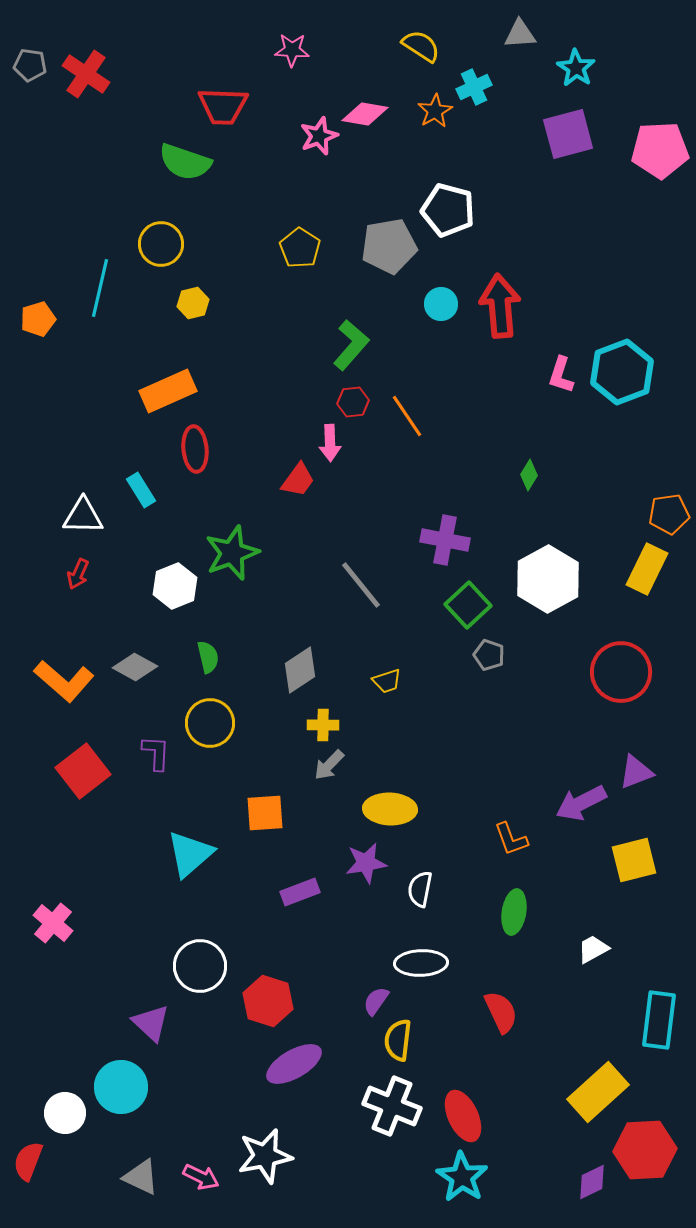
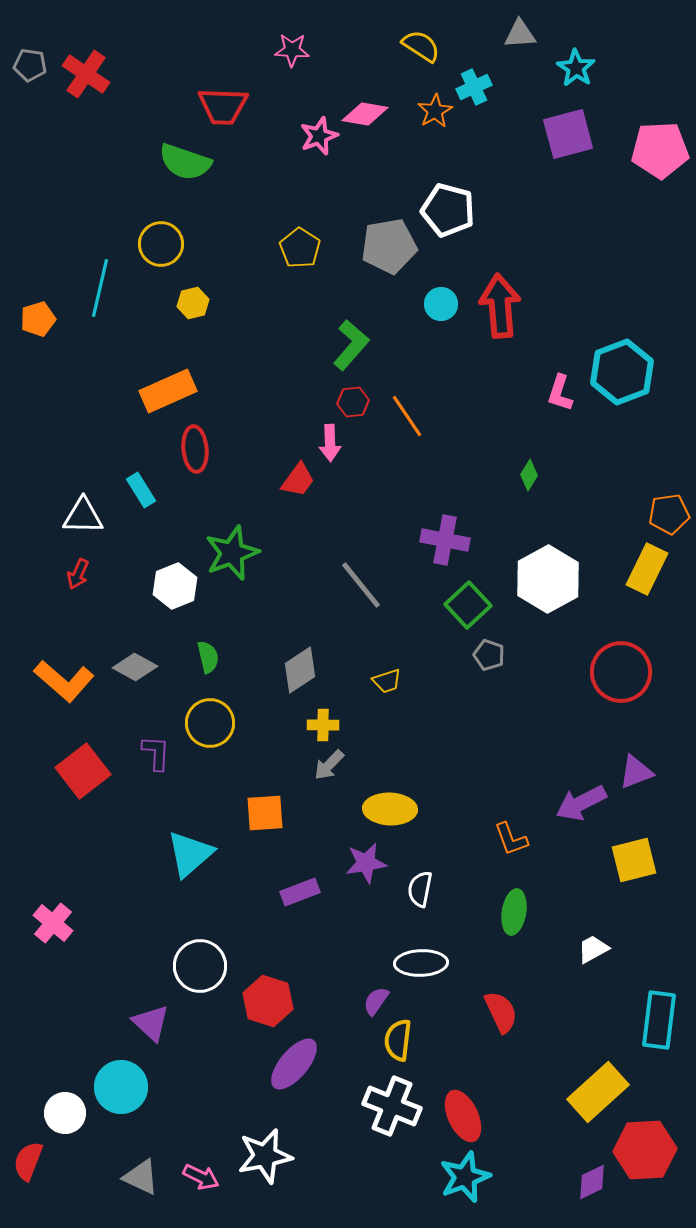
pink L-shape at (561, 375): moved 1 px left, 18 px down
purple ellipse at (294, 1064): rotated 20 degrees counterclockwise
cyan star at (462, 1177): moved 3 px right; rotated 18 degrees clockwise
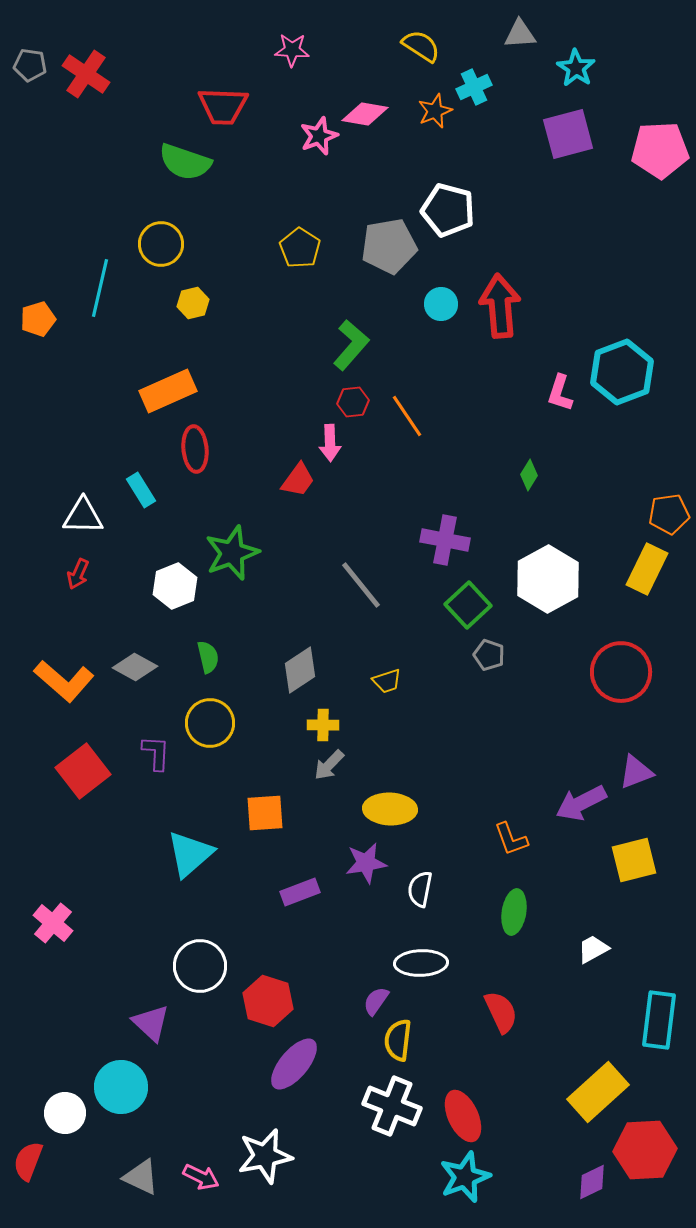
orange star at (435, 111): rotated 8 degrees clockwise
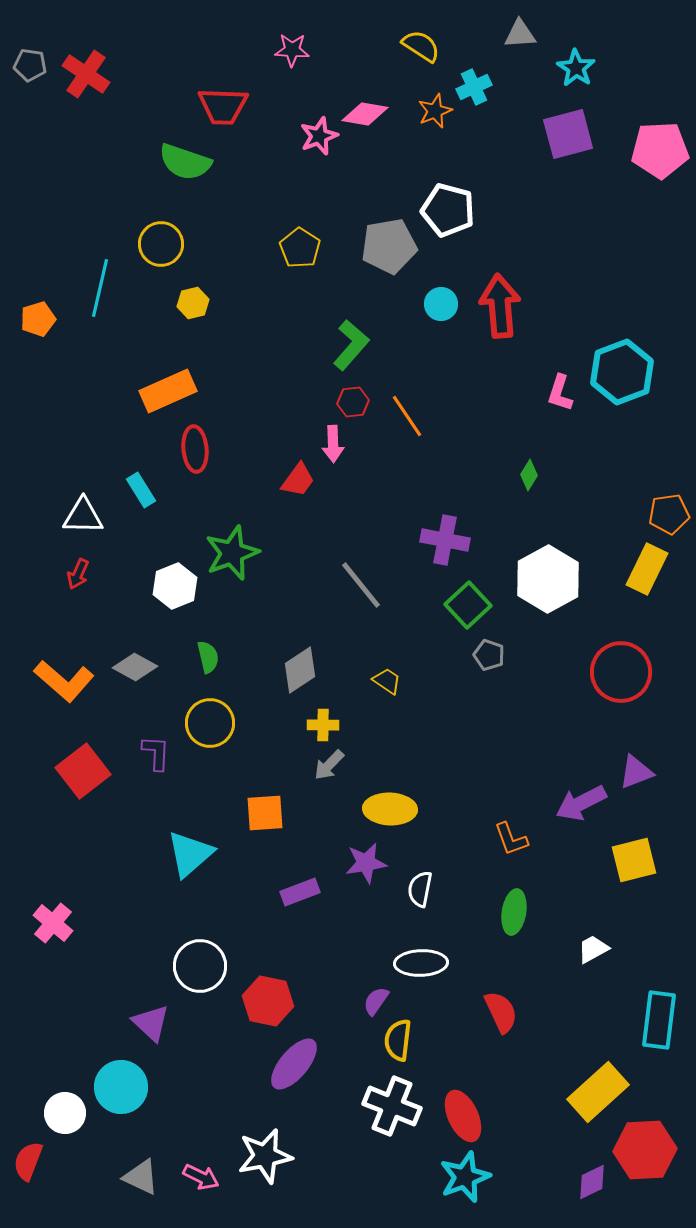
pink arrow at (330, 443): moved 3 px right, 1 px down
yellow trapezoid at (387, 681): rotated 128 degrees counterclockwise
red hexagon at (268, 1001): rotated 6 degrees counterclockwise
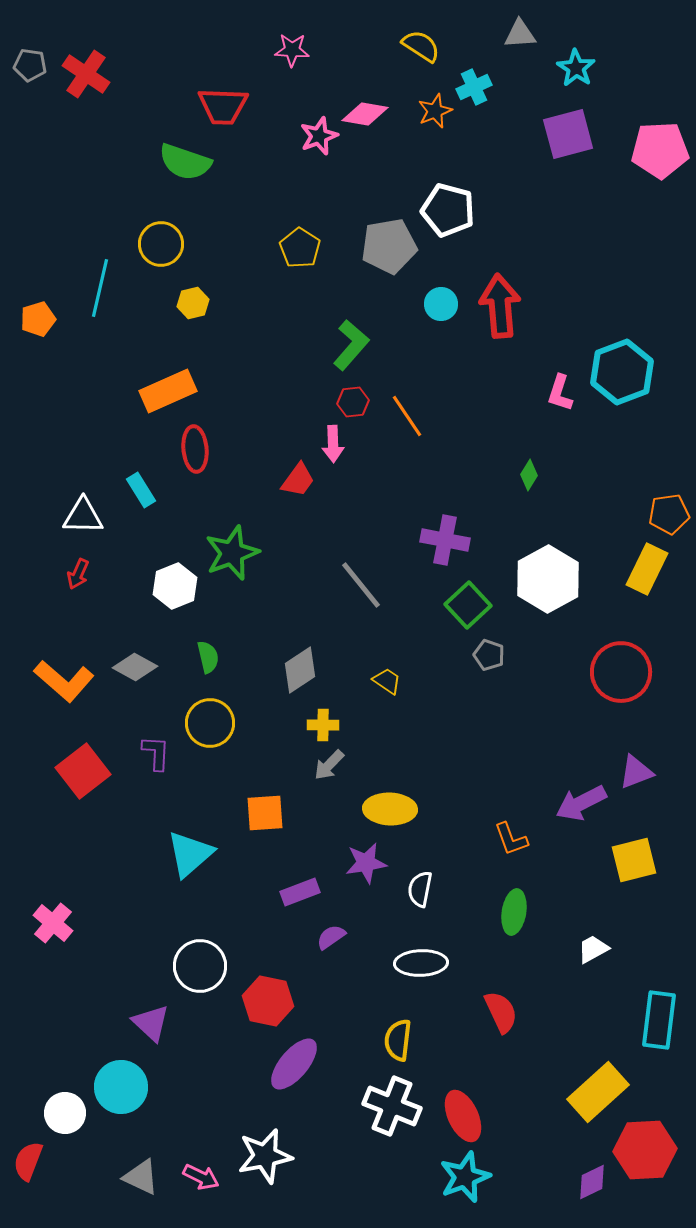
purple semicircle at (376, 1001): moved 45 px left, 64 px up; rotated 20 degrees clockwise
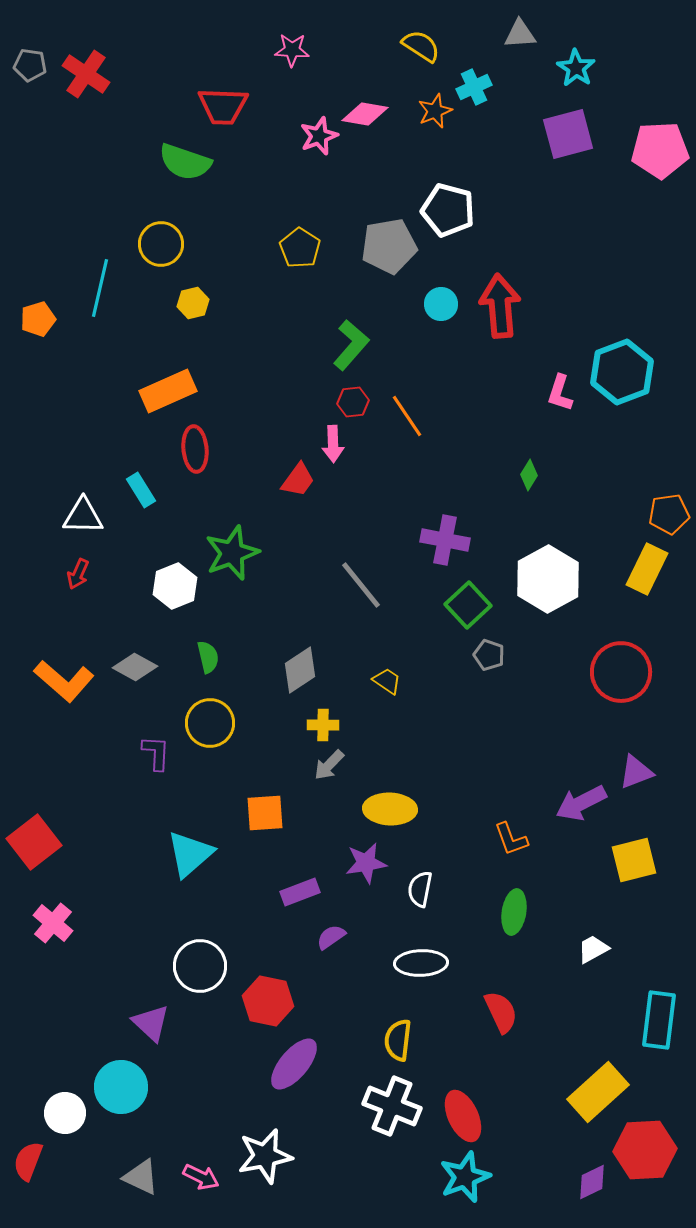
red square at (83, 771): moved 49 px left, 71 px down
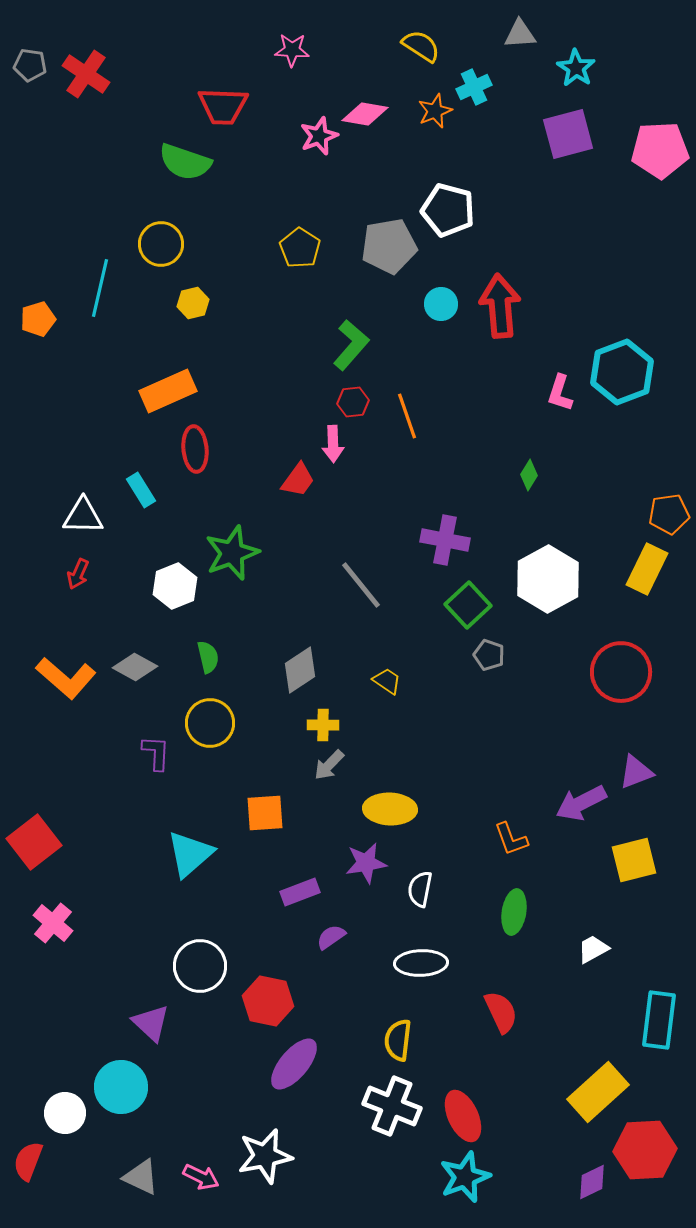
orange line at (407, 416): rotated 15 degrees clockwise
orange L-shape at (64, 681): moved 2 px right, 3 px up
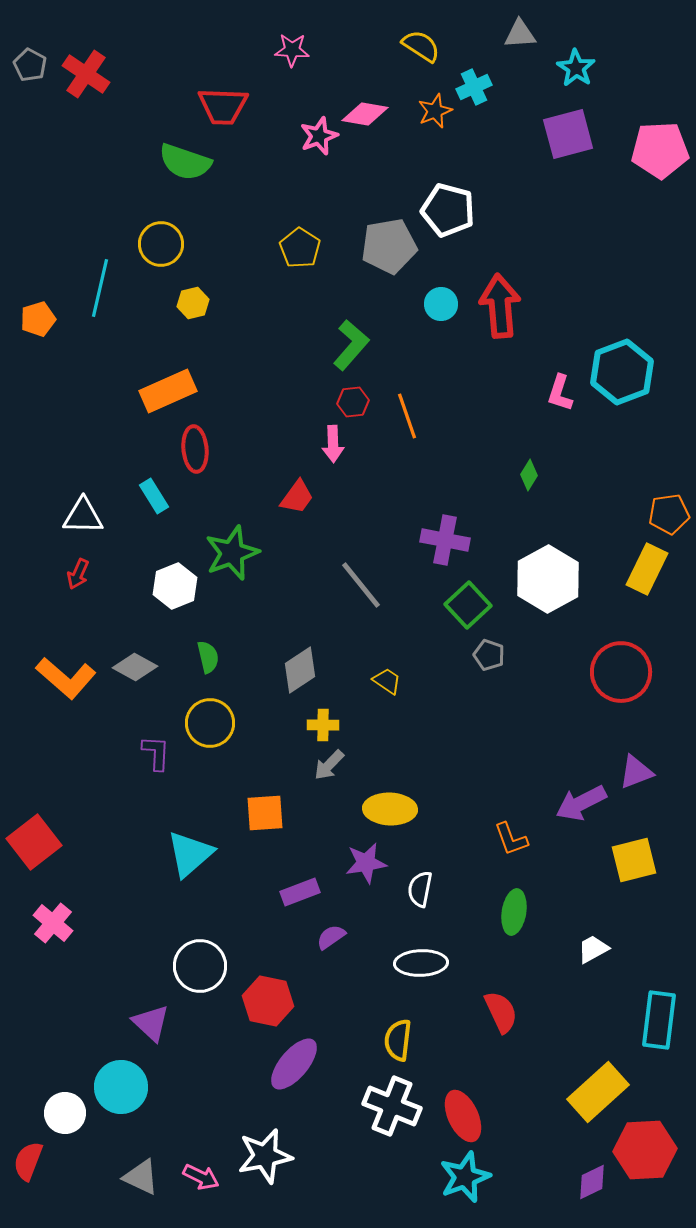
gray pentagon at (30, 65): rotated 20 degrees clockwise
red trapezoid at (298, 480): moved 1 px left, 17 px down
cyan rectangle at (141, 490): moved 13 px right, 6 px down
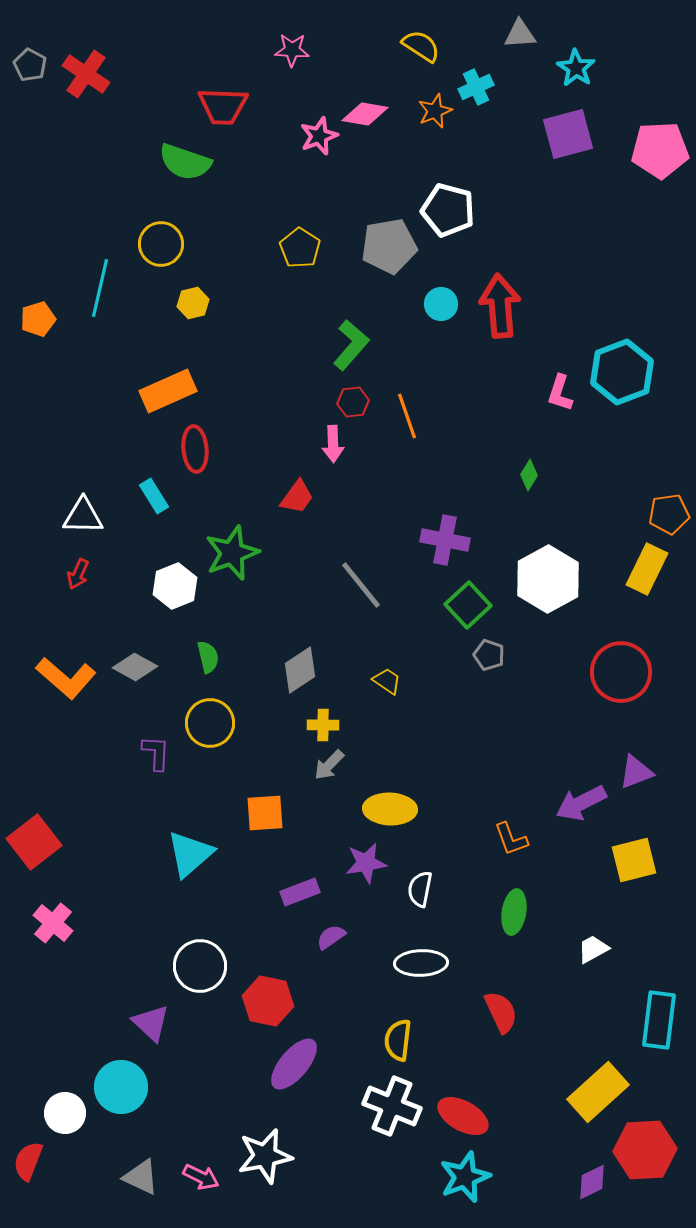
cyan cross at (474, 87): moved 2 px right
red ellipse at (463, 1116): rotated 36 degrees counterclockwise
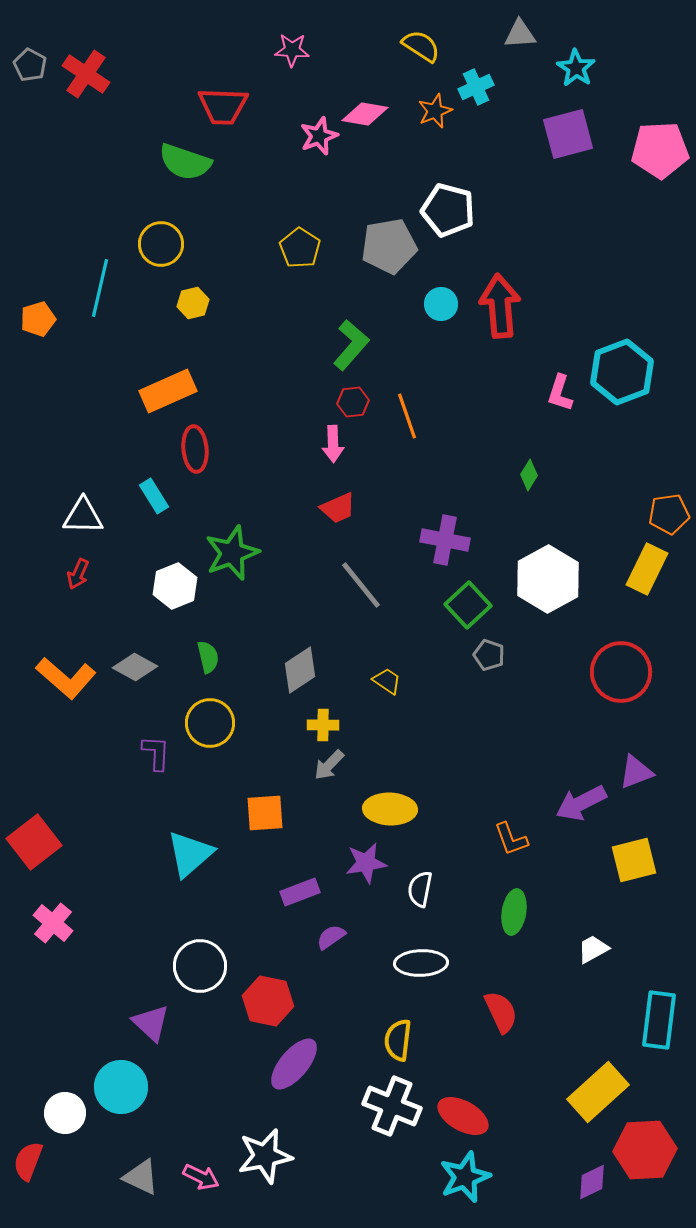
red trapezoid at (297, 497): moved 41 px right, 11 px down; rotated 30 degrees clockwise
